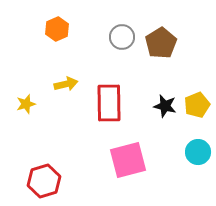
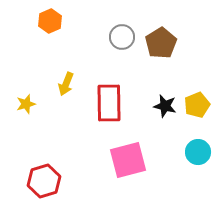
orange hexagon: moved 7 px left, 8 px up
yellow arrow: rotated 125 degrees clockwise
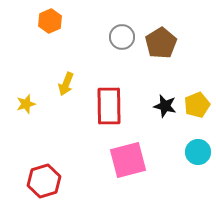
red rectangle: moved 3 px down
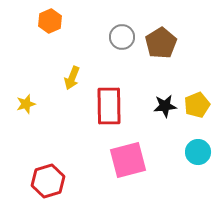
yellow arrow: moved 6 px right, 6 px up
black star: rotated 20 degrees counterclockwise
red hexagon: moved 4 px right
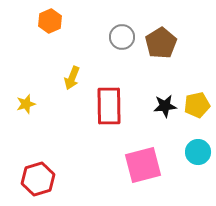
yellow pentagon: rotated 10 degrees clockwise
pink square: moved 15 px right, 5 px down
red hexagon: moved 10 px left, 2 px up
